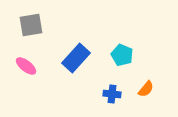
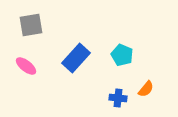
blue cross: moved 6 px right, 4 px down
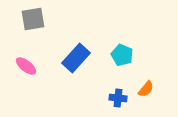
gray square: moved 2 px right, 6 px up
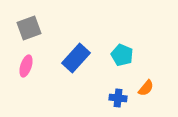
gray square: moved 4 px left, 9 px down; rotated 10 degrees counterclockwise
pink ellipse: rotated 70 degrees clockwise
orange semicircle: moved 1 px up
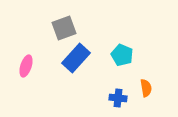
gray square: moved 35 px right
orange semicircle: rotated 48 degrees counterclockwise
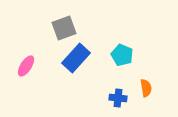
pink ellipse: rotated 15 degrees clockwise
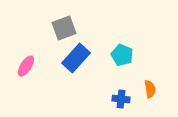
orange semicircle: moved 4 px right, 1 px down
blue cross: moved 3 px right, 1 px down
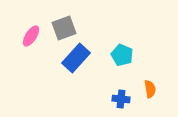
pink ellipse: moved 5 px right, 30 px up
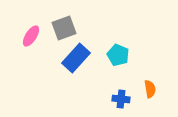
cyan pentagon: moved 4 px left
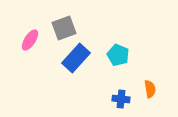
pink ellipse: moved 1 px left, 4 px down
